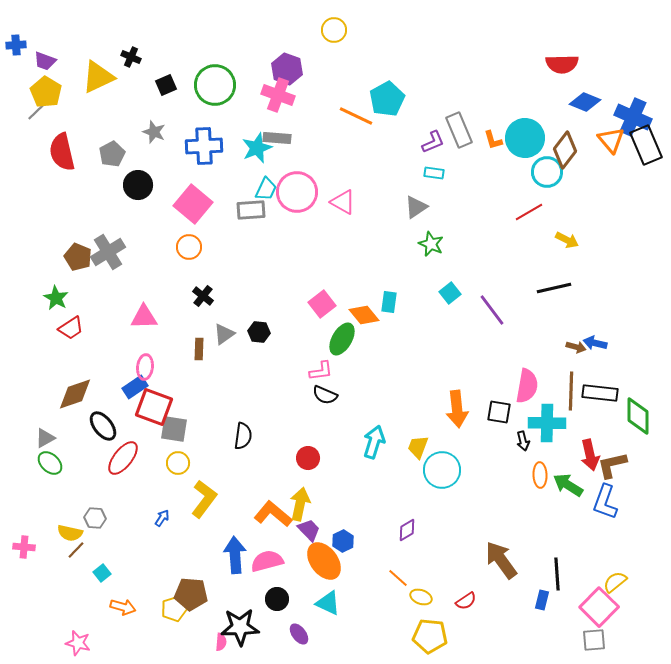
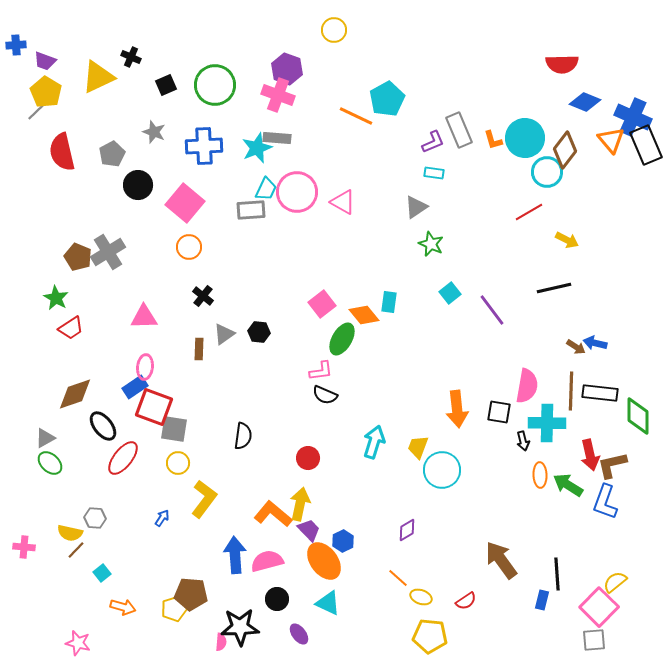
pink square at (193, 204): moved 8 px left, 1 px up
brown arrow at (576, 347): rotated 18 degrees clockwise
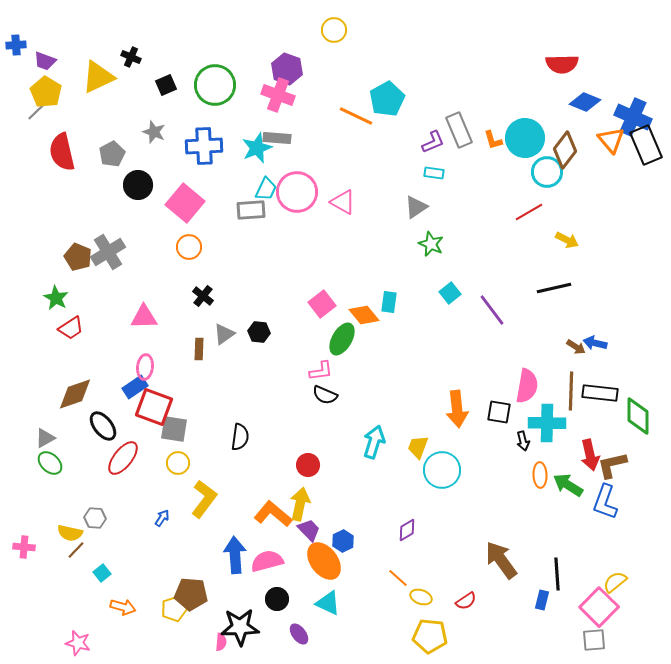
black semicircle at (243, 436): moved 3 px left, 1 px down
red circle at (308, 458): moved 7 px down
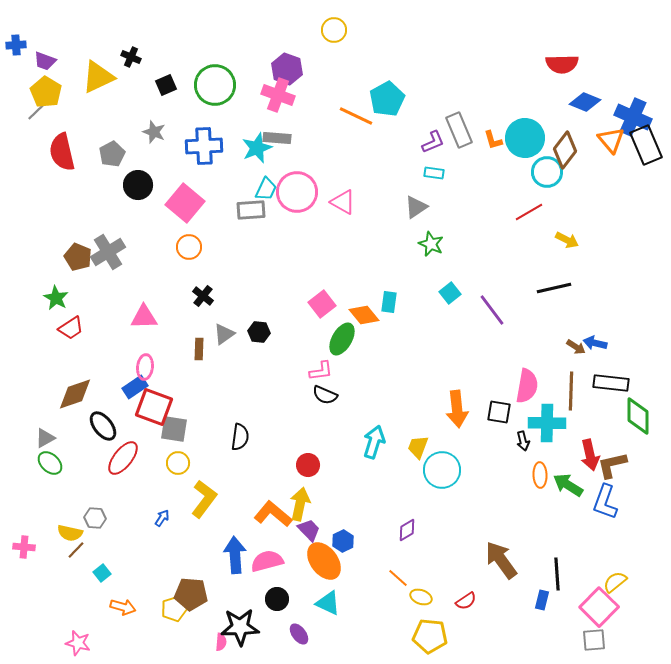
black rectangle at (600, 393): moved 11 px right, 10 px up
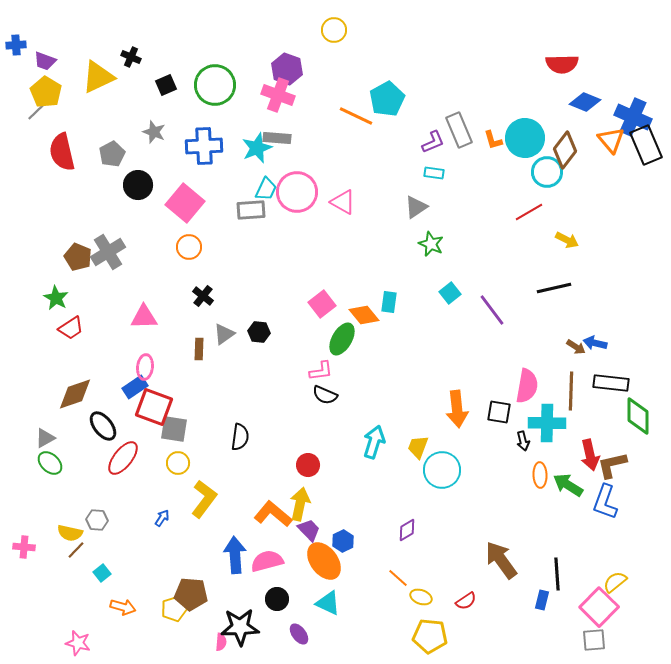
gray hexagon at (95, 518): moved 2 px right, 2 px down
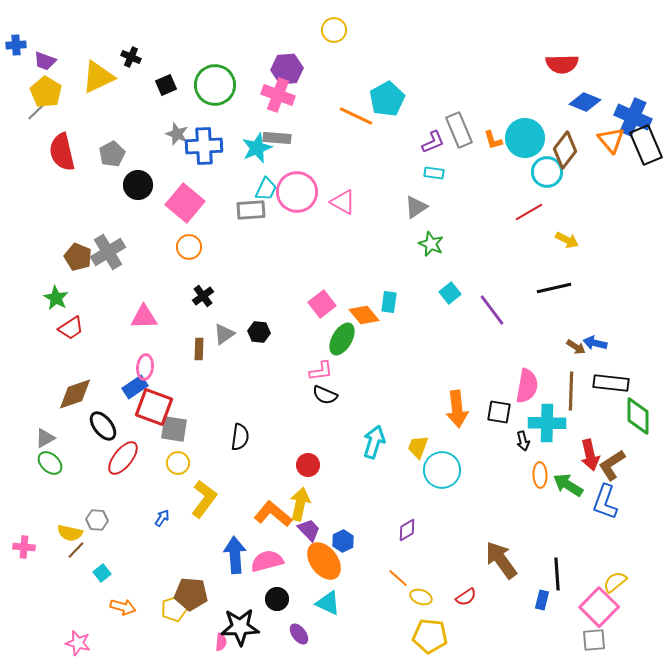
purple hexagon at (287, 69): rotated 24 degrees counterclockwise
gray star at (154, 132): moved 23 px right, 2 px down
black cross at (203, 296): rotated 15 degrees clockwise
brown L-shape at (612, 465): rotated 20 degrees counterclockwise
red semicircle at (466, 601): moved 4 px up
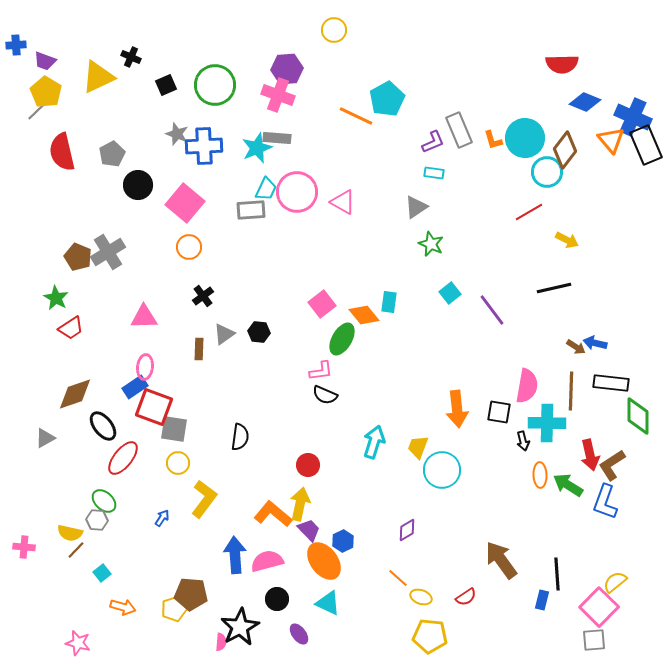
green ellipse at (50, 463): moved 54 px right, 38 px down
black star at (240, 627): rotated 27 degrees counterclockwise
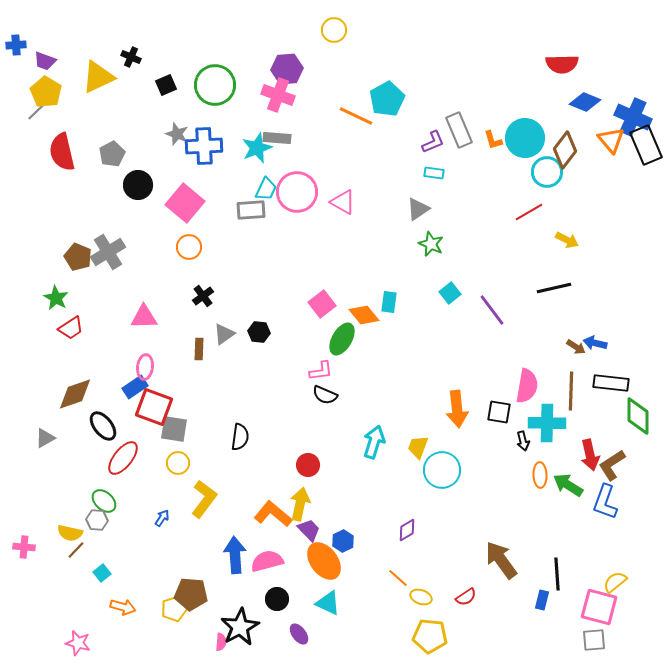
gray triangle at (416, 207): moved 2 px right, 2 px down
pink square at (599, 607): rotated 30 degrees counterclockwise
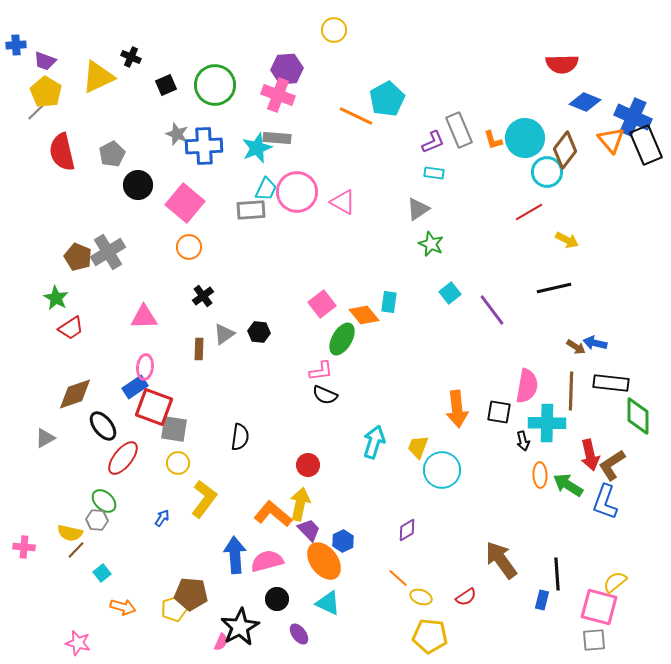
pink semicircle at (221, 642): rotated 18 degrees clockwise
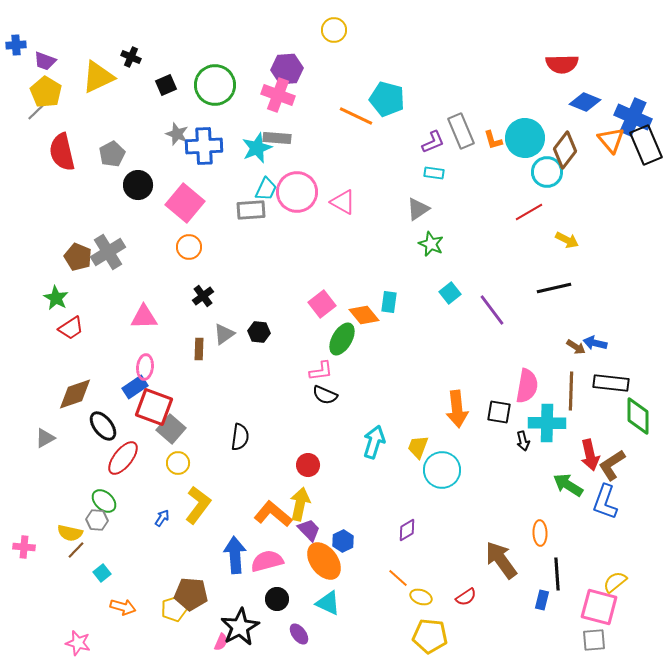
cyan pentagon at (387, 99): rotated 28 degrees counterclockwise
gray rectangle at (459, 130): moved 2 px right, 1 px down
gray square at (174, 429): moved 3 px left; rotated 32 degrees clockwise
orange ellipse at (540, 475): moved 58 px down
yellow L-shape at (204, 499): moved 6 px left, 6 px down
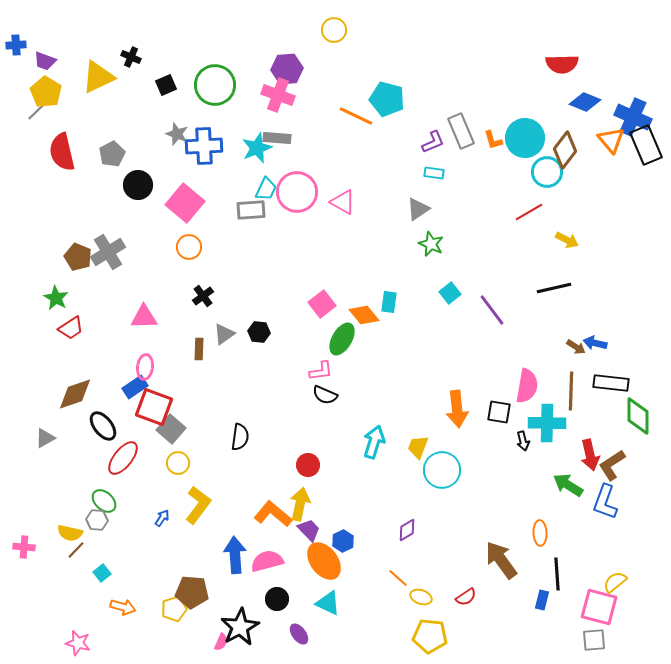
brown pentagon at (191, 594): moved 1 px right, 2 px up
